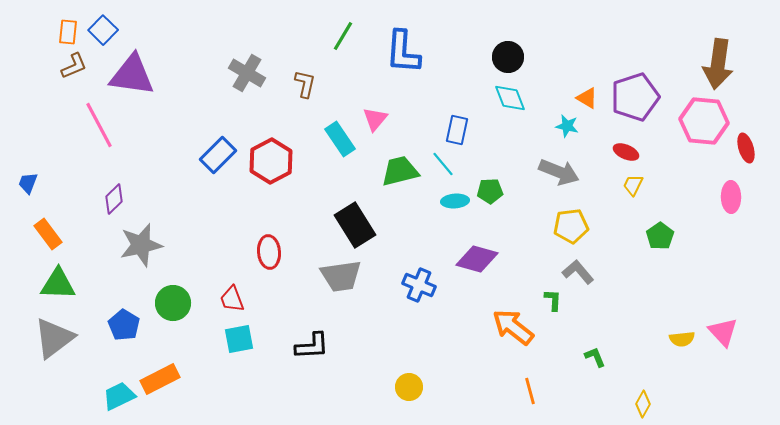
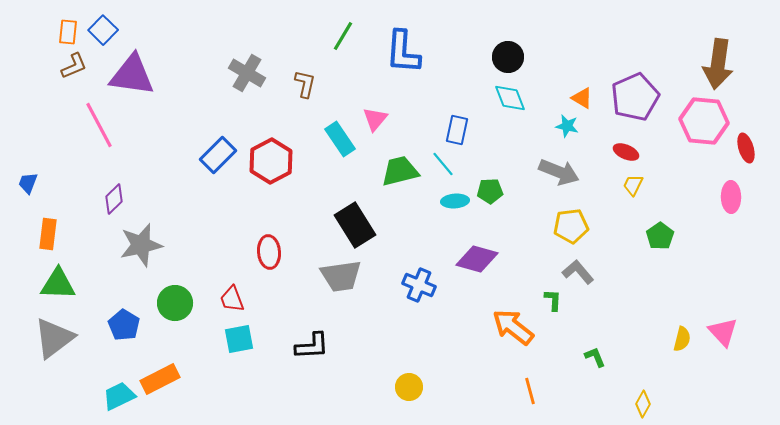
purple pentagon at (635, 97): rotated 6 degrees counterclockwise
orange triangle at (587, 98): moved 5 px left
orange rectangle at (48, 234): rotated 44 degrees clockwise
green circle at (173, 303): moved 2 px right
yellow semicircle at (682, 339): rotated 70 degrees counterclockwise
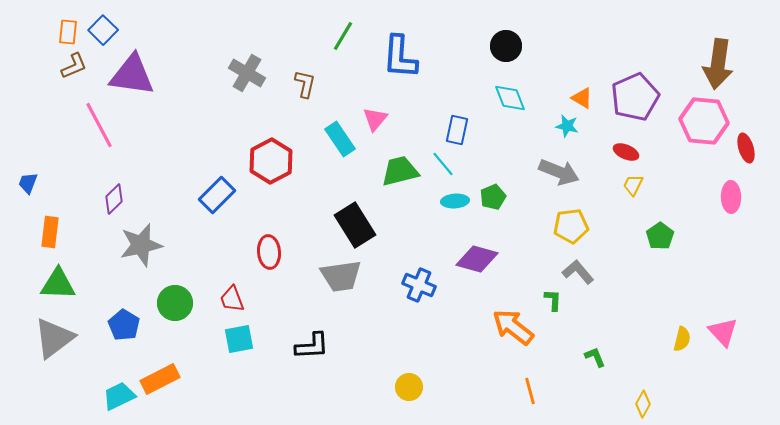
blue L-shape at (403, 52): moved 3 px left, 5 px down
black circle at (508, 57): moved 2 px left, 11 px up
blue rectangle at (218, 155): moved 1 px left, 40 px down
green pentagon at (490, 191): moved 3 px right, 6 px down; rotated 20 degrees counterclockwise
orange rectangle at (48, 234): moved 2 px right, 2 px up
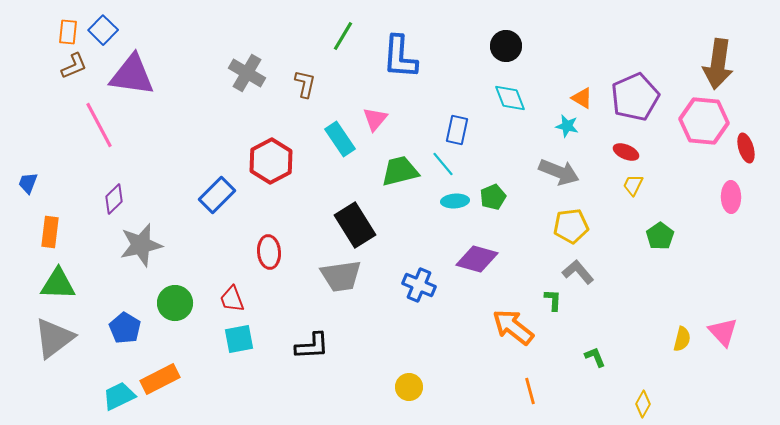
blue pentagon at (124, 325): moved 1 px right, 3 px down
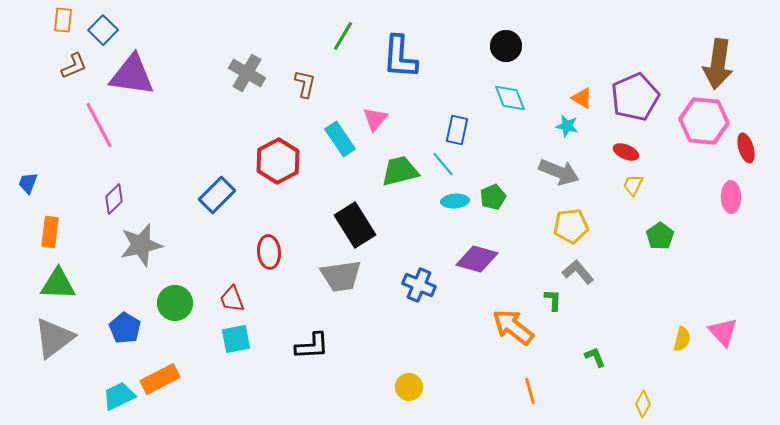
orange rectangle at (68, 32): moved 5 px left, 12 px up
red hexagon at (271, 161): moved 7 px right
cyan square at (239, 339): moved 3 px left
